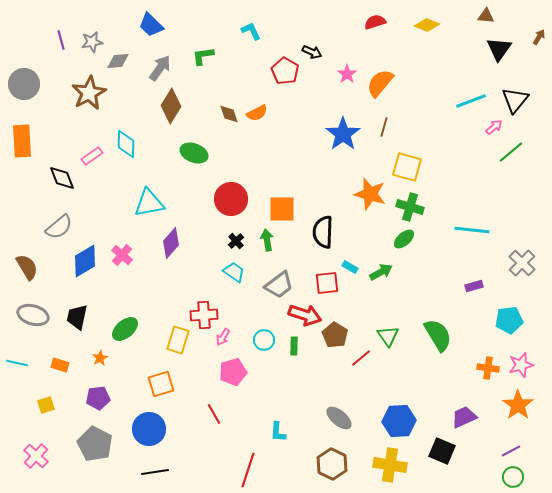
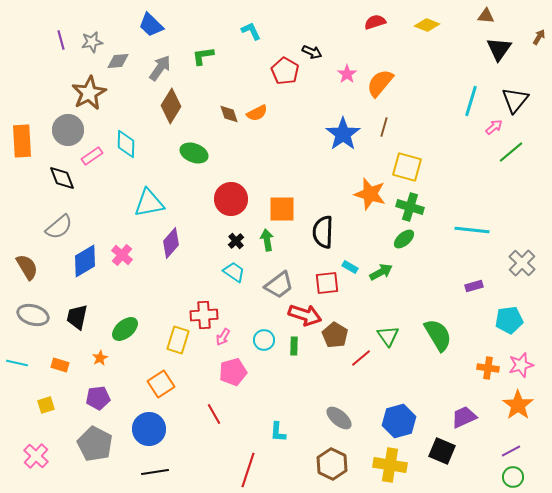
gray circle at (24, 84): moved 44 px right, 46 px down
cyan line at (471, 101): rotated 52 degrees counterclockwise
orange square at (161, 384): rotated 16 degrees counterclockwise
blue hexagon at (399, 421): rotated 12 degrees counterclockwise
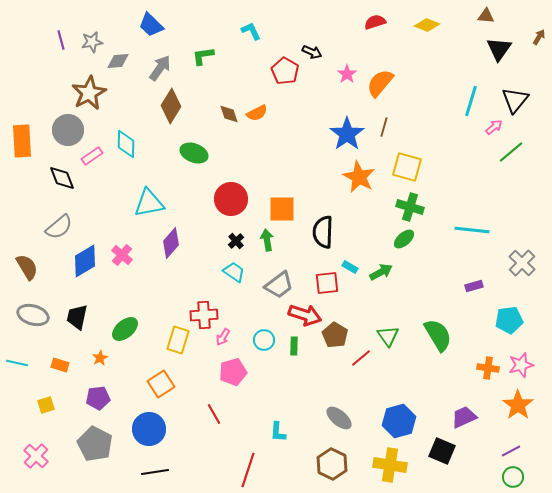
blue star at (343, 134): moved 4 px right
orange star at (370, 194): moved 11 px left, 17 px up; rotated 12 degrees clockwise
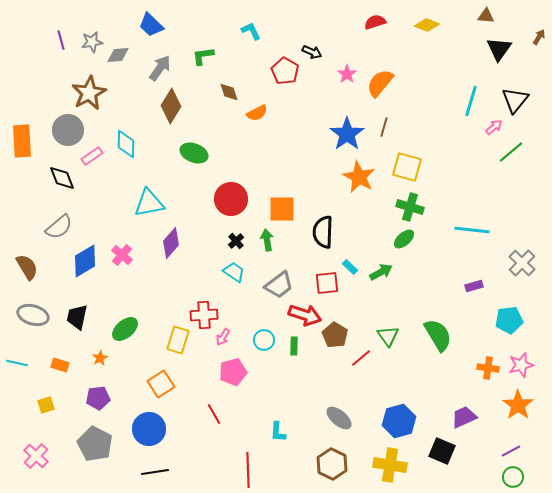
gray diamond at (118, 61): moved 6 px up
brown diamond at (229, 114): moved 22 px up
cyan rectangle at (350, 267): rotated 14 degrees clockwise
red line at (248, 470): rotated 20 degrees counterclockwise
